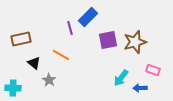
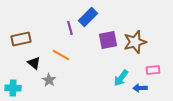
pink rectangle: rotated 24 degrees counterclockwise
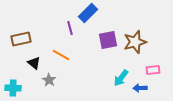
blue rectangle: moved 4 px up
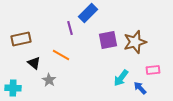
blue arrow: rotated 48 degrees clockwise
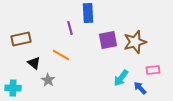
blue rectangle: rotated 48 degrees counterclockwise
gray star: moved 1 px left
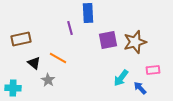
orange line: moved 3 px left, 3 px down
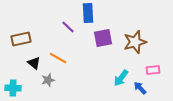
purple line: moved 2 px left, 1 px up; rotated 32 degrees counterclockwise
purple square: moved 5 px left, 2 px up
gray star: rotated 24 degrees clockwise
